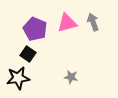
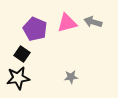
gray arrow: rotated 54 degrees counterclockwise
black square: moved 6 px left
gray star: rotated 16 degrees counterclockwise
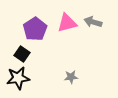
purple pentagon: rotated 15 degrees clockwise
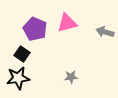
gray arrow: moved 12 px right, 10 px down
purple pentagon: rotated 15 degrees counterclockwise
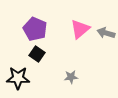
pink triangle: moved 13 px right, 6 px down; rotated 25 degrees counterclockwise
gray arrow: moved 1 px right, 1 px down
black square: moved 15 px right
black star: rotated 10 degrees clockwise
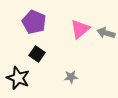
purple pentagon: moved 1 px left, 7 px up
black star: rotated 20 degrees clockwise
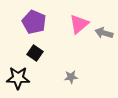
pink triangle: moved 1 px left, 5 px up
gray arrow: moved 2 px left
black square: moved 2 px left, 1 px up
black star: rotated 20 degrees counterclockwise
